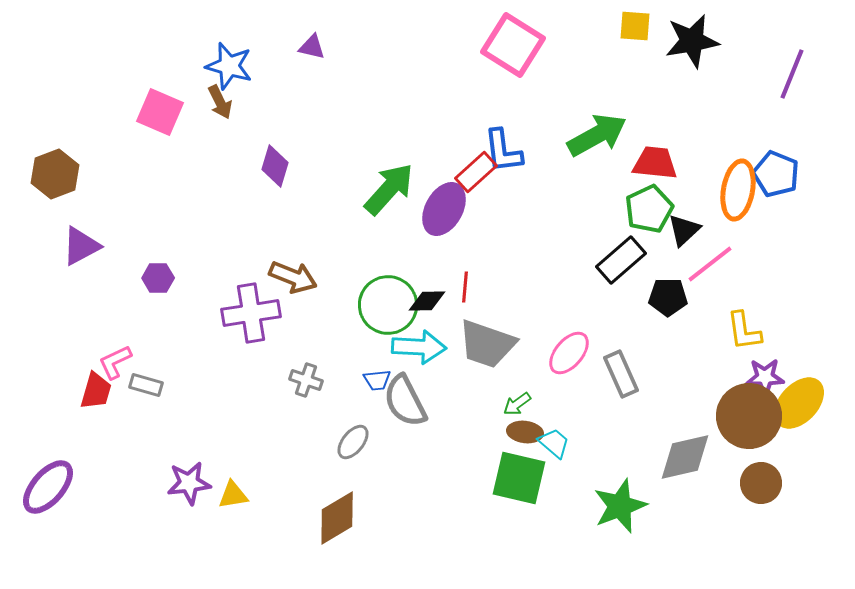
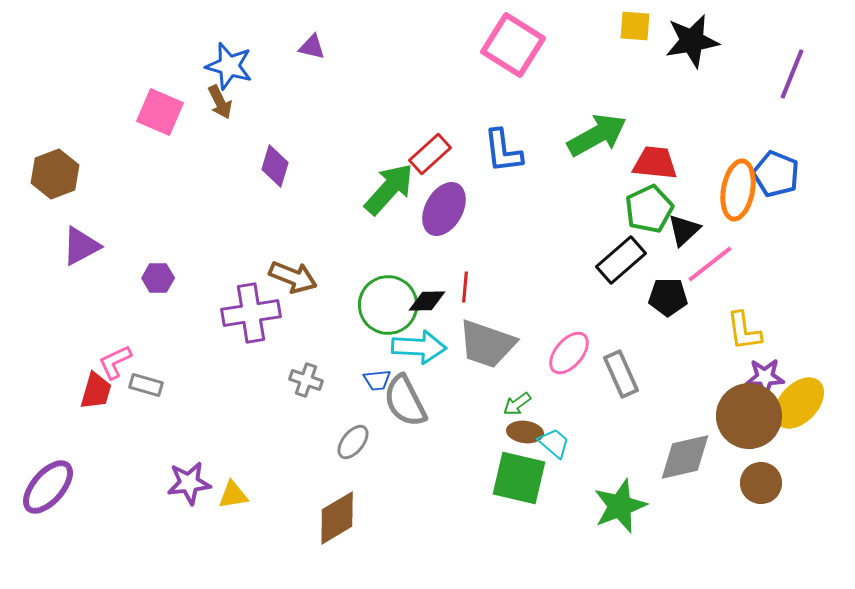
red rectangle at (476, 172): moved 46 px left, 18 px up
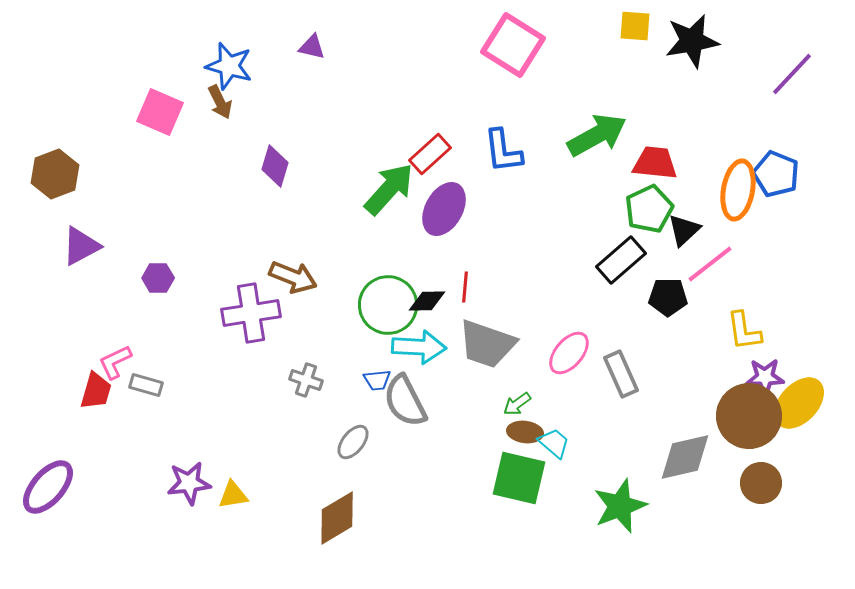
purple line at (792, 74): rotated 21 degrees clockwise
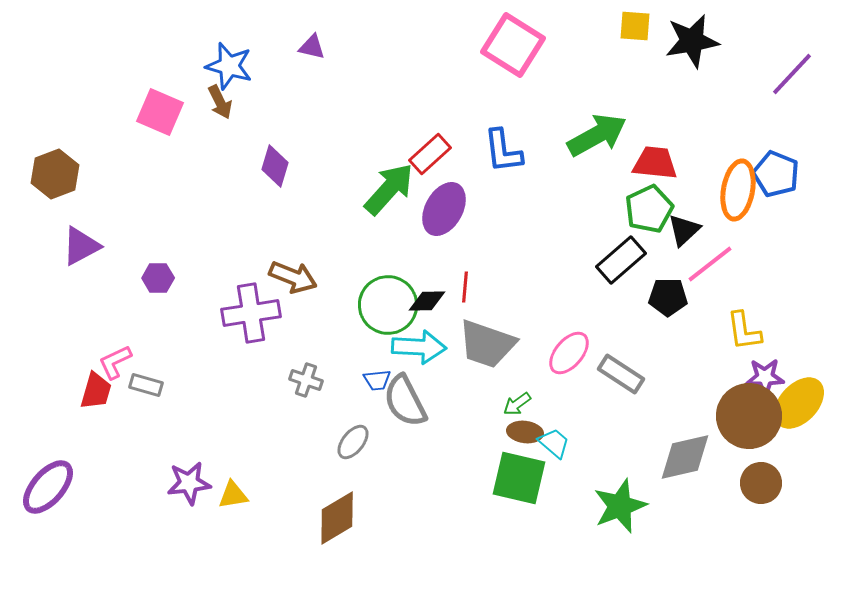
gray rectangle at (621, 374): rotated 33 degrees counterclockwise
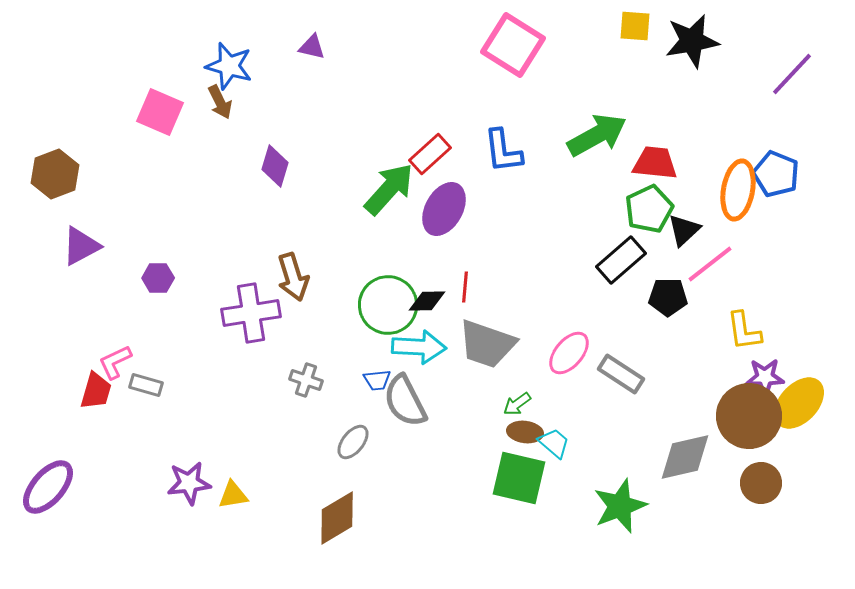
brown arrow at (293, 277): rotated 51 degrees clockwise
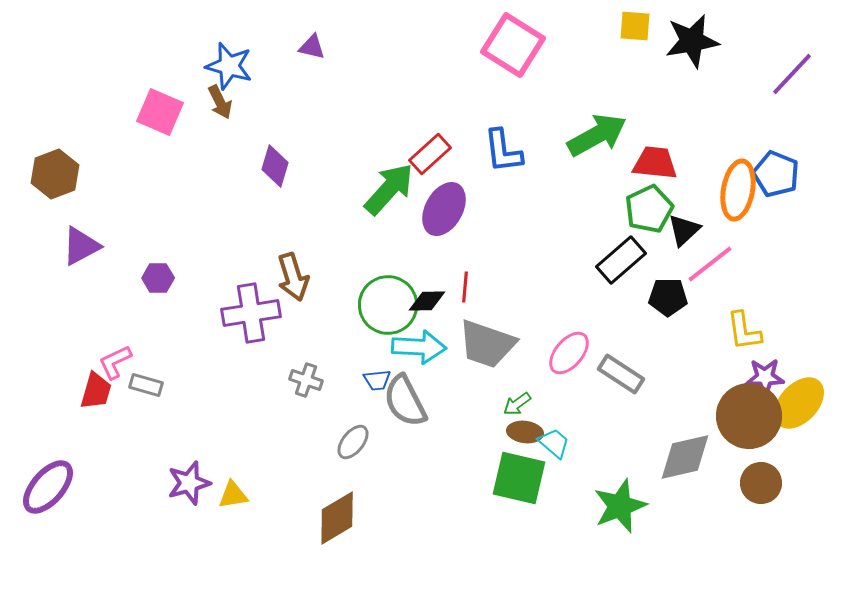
purple star at (189, 483): rotated 9 degrees counterclockwise
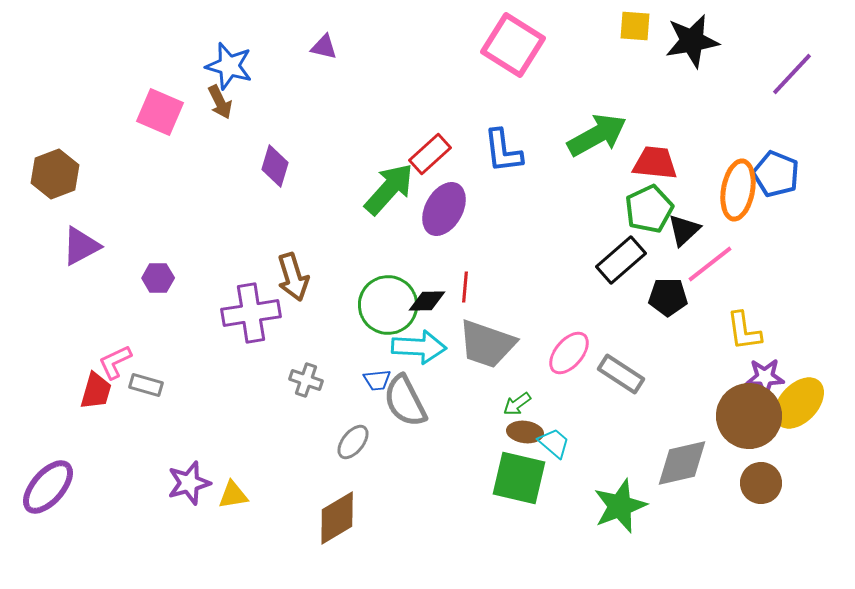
purple triangle at (312, 47): moved 12 px right
gray diamond at (685, 457): moved 3 px left, 6 px down
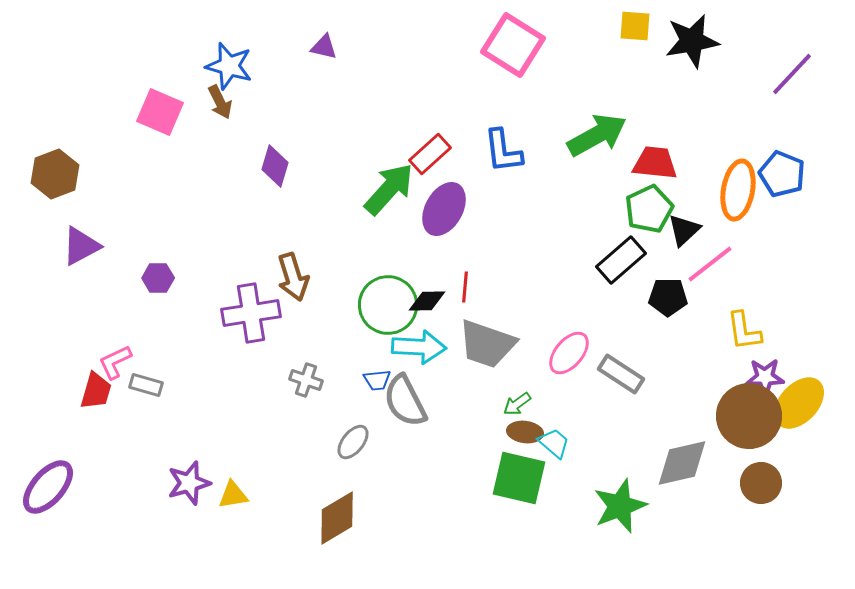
blue pentagon at (776, 174): moved 6 px right
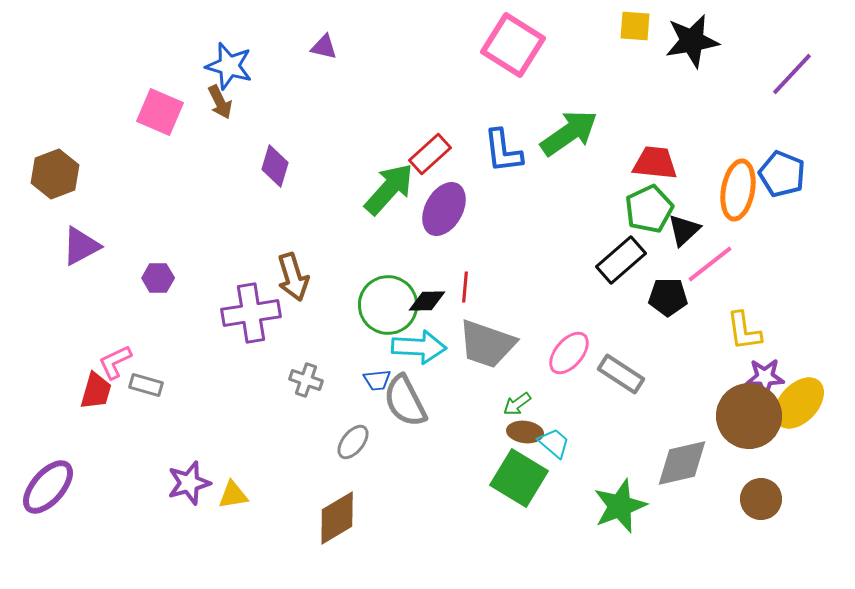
green arrow at (597, 135): moved 28 px left, 2 px up; rotated 6 degrees counterclockwise
green square at (519, 478): rotated 18 degrees clockwise
brown circle at (761, 483): moved 16 px down
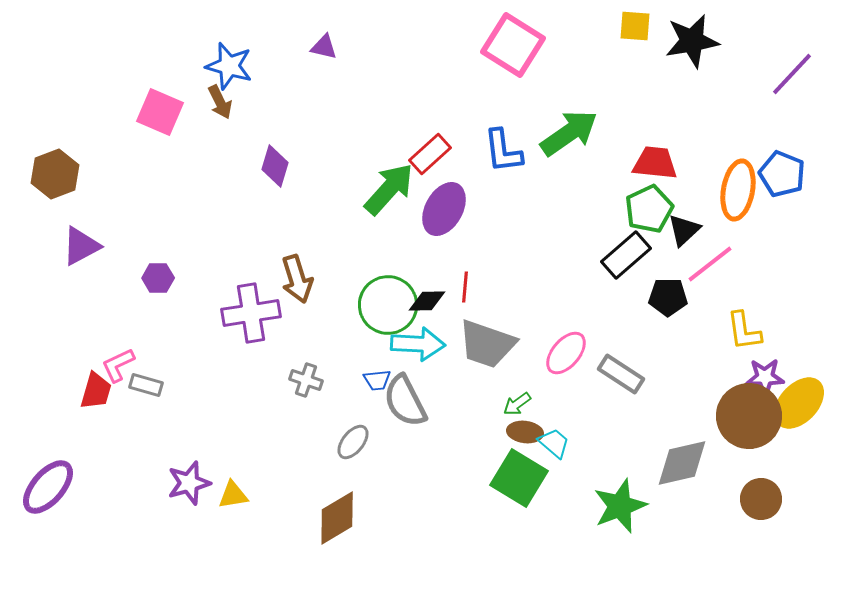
black rectangle at (621, 260): moved 5 px right, 5 px up
brown arrow at (293, 277): moved 4 px right, 2 px down
cyan arrow at (419, 347): moved 1 px left, 3 px up
pink ellipse at (569, 353): moved 3 px left
pink L-shape at (115, 362): moved 3 px right, 3 px down
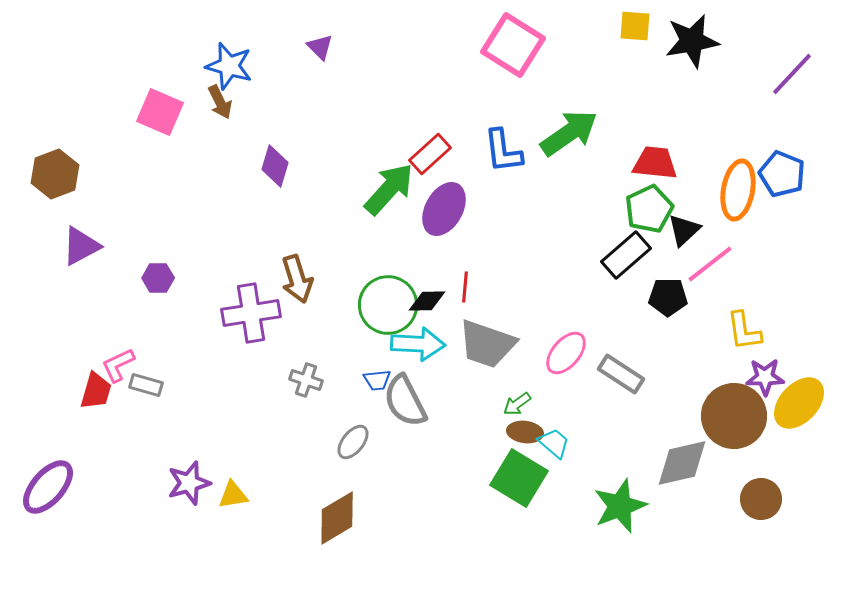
purple triangle at (324, 47): moved 4 px left; rotated 32 degrees clockwise
brown circle at (749, 416): moved 15 px left
